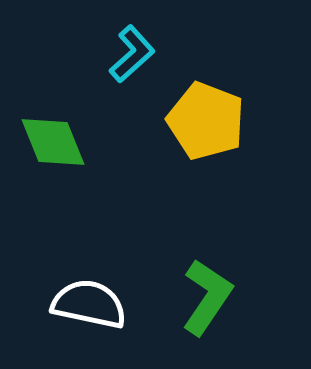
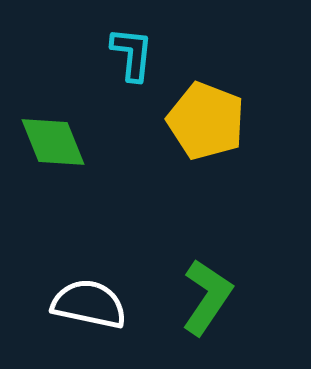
cyan L-shape: rotated 42 degrees counterclockwise
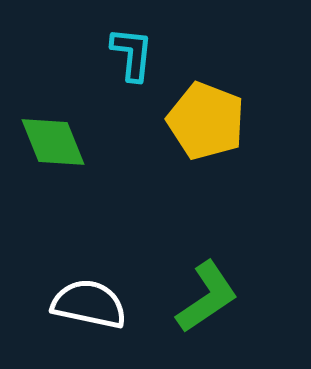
green L-shape: rotated 22 degrees clockwise
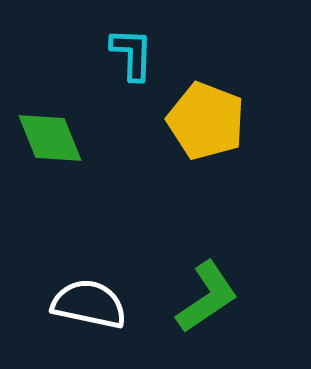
cyan L-shape: rotated 4 degrees counterclockwise
green diamond: moved 3 px left, 4 px up
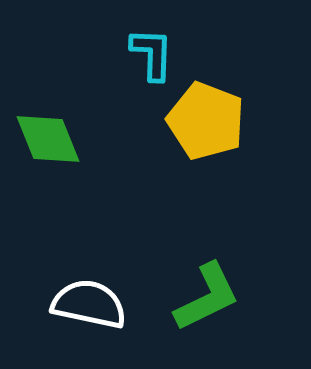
cyan L-shape: moved 20 px right
green diamond: moved 2 px left, 1 px down
green L-shape: rotated 8 degrees clockwise
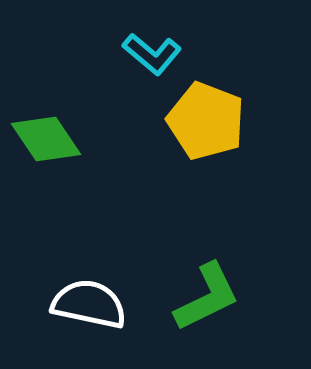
cyan L-shape: rotated 128 degrees clockwise
green diamond: moved 2 px left; rotated 12 degrees counterclockwise
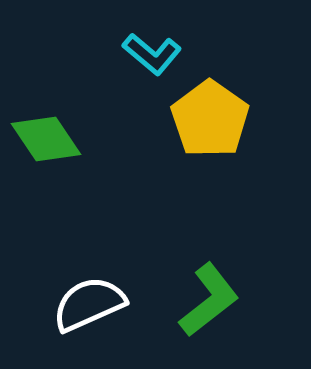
yellow pentagon: moved 4 px right, 2 px up; rotated 14 degrees clockwise
green L-shape: moved 2 px right, 3 px down; rotated 12 degrees counterclockwise
white semicircle: rotated 36 degrees counterclockwise
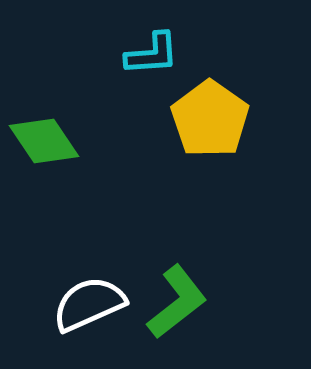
cyan L-shape: rotated 44 degrees counterclockwise
green diamond: moved 2 px left, 2 px down
green L-shape: moved 32 px left, 2 px down
